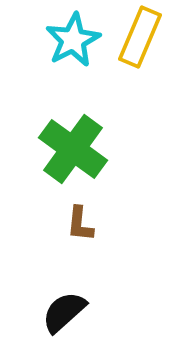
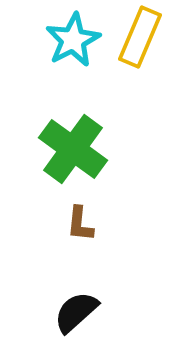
black semicircle: moved 12 px right
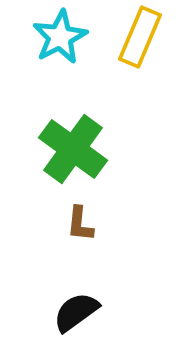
cyan star: moved 13 px left, 3 px up
black semicircle: rotated 6 degrees clockwise
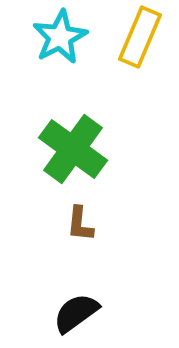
black semicircle: moved 1 px down
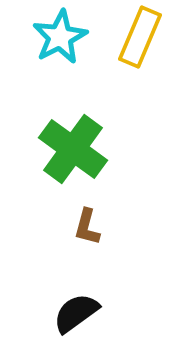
brown L-shape: moved 7 px right, 3 px down; rotated 9 degrees clockwise
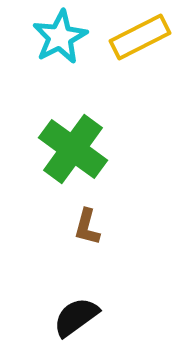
yellow rectangle: rotated 40 degrees clockwise
black semicircle: moved 4 px down
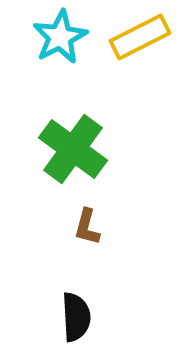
black semicircle: rotated 123 degrees clockwise
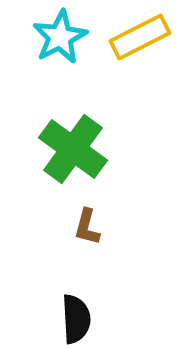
black semicircle: moved 2 px down
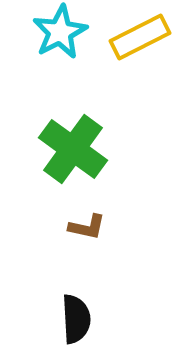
cyan star: moved 5 px up
brown L-shape: rotated 93 degrees counterclockwise
